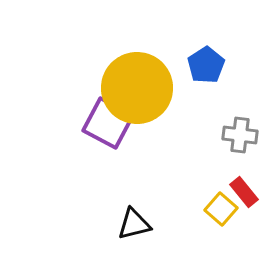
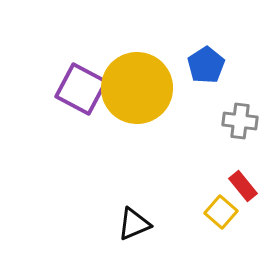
purple square: moved 27 px left, 34 px up
gray cross: moved 14 px up
red rectangle: moved 1 px left, 6 px up
yellow square: moved 3 px down
black triangle: rotated 9 degrees counterclockwise
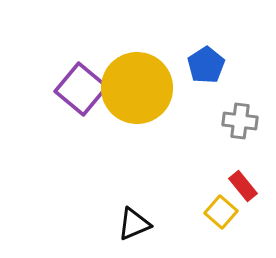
purple square: rotated 12 degrees clockwise
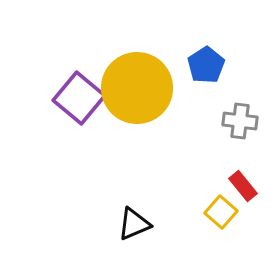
purple square: moved 2 px left, 9 px down
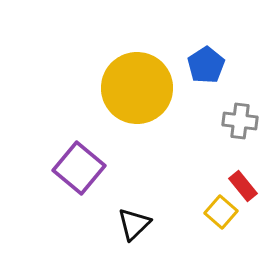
purple square: moved 70 px down
black triangle: rotated 21 degrees counterclockwise
